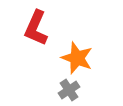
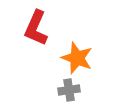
gray cross: rotated 25 degrees clockwise
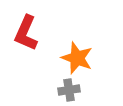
red L-shape: moved 10 px left, 5 px down
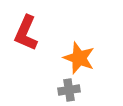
orange star: moved 2 px right
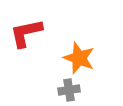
red L-shape: rotated 54 degrees clockwise
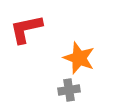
red L-shape: moved 4 px up
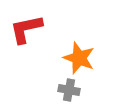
gray cross: rotated 20 degrees clockwise
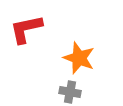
gray cross: moved 1 px right, 2 px down
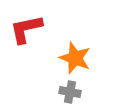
orange star: moved 4 px left
